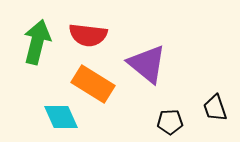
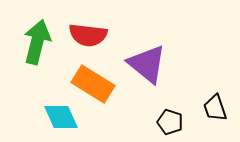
black pentagon: rotated 20 degrees clockwise
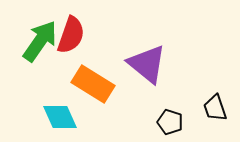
red semicircle: moved 17 px left; rotated 78 degrees counterclockwise
green arrow: moved 3 px right, 1 px up; rotated 21 degrees clockwise
cyan diamond: moved 1 px left
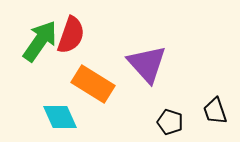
purple triangle: rotated 9 degrees clockwise
black trapezoid: moved 3 px down
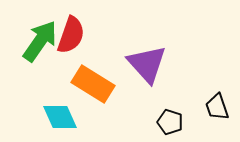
black trapezoid: moved 2 px right, 4 px up
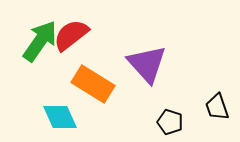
red semicircle: rotated 147 degrees counterclockwise
